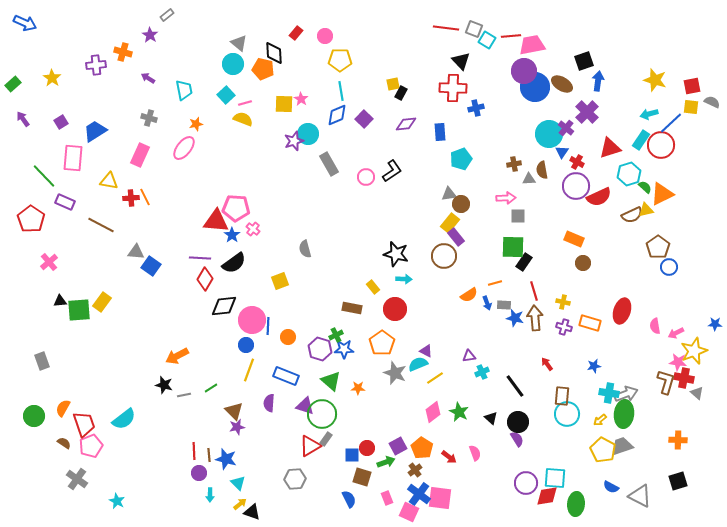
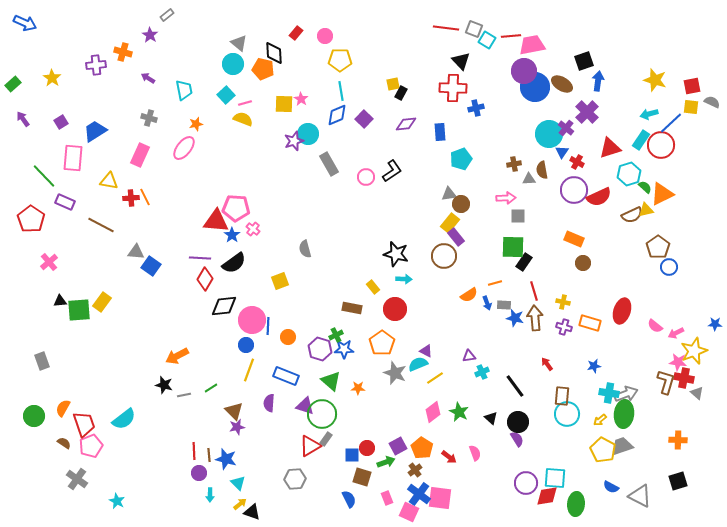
purple circle at (576, 186): moved 2 px left, 4 px down
pink semicircle at (655, 326): rotated 42 degrees counterclockwise
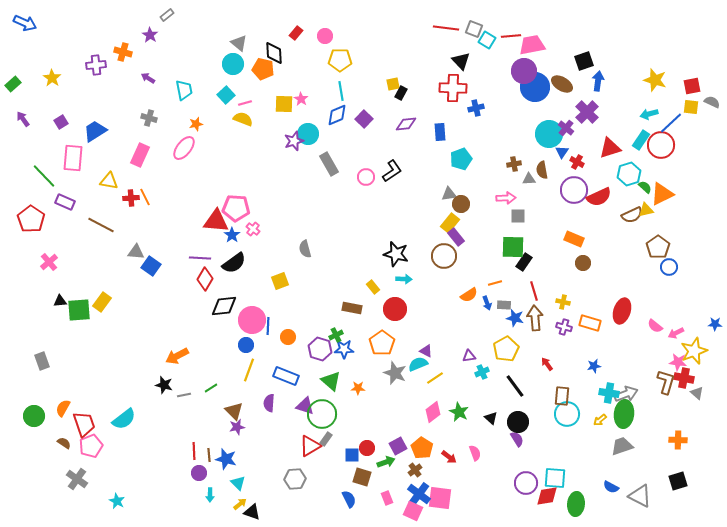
yellow pentagon at (603, 450): moved 97 px left, 101 px up; rotated 15 degrees clockwise
pink square at (409, 512): moved 4 px right, 1 px up
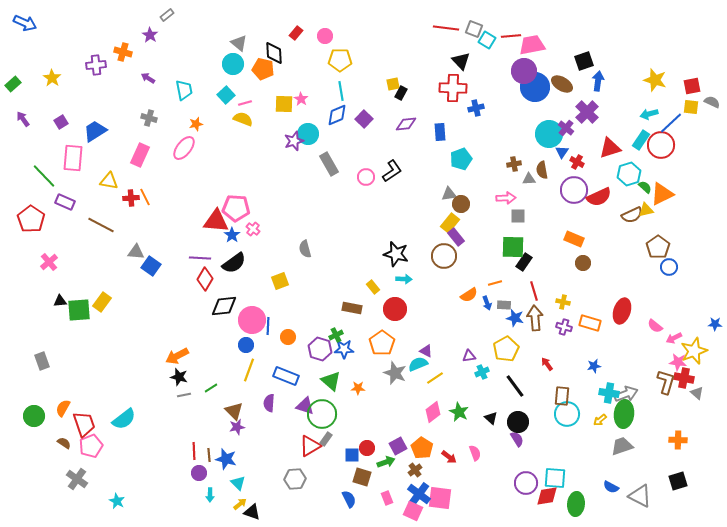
pink arrow at (676, 333): moved 2 px left, 5 px down
black star at (164, 385): moved 15 px right, 8 px up
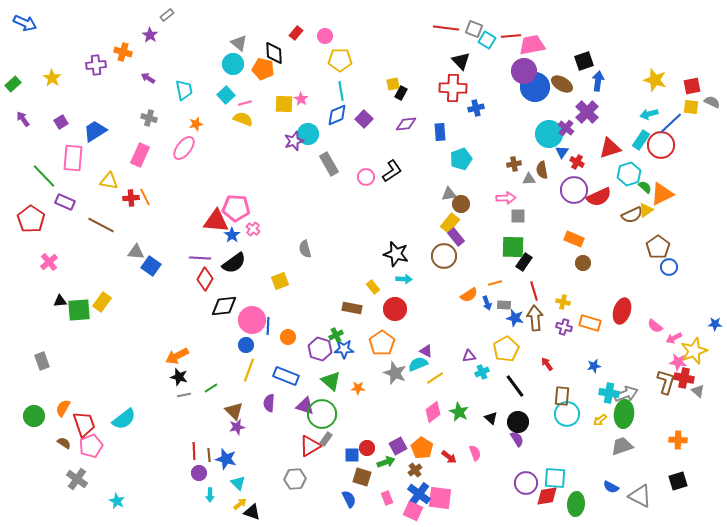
yellow triangle at (646, 210): rotated 21 degrees counterclockwise
gray triangle at (697, 393): moved 1 px right, 2 px up
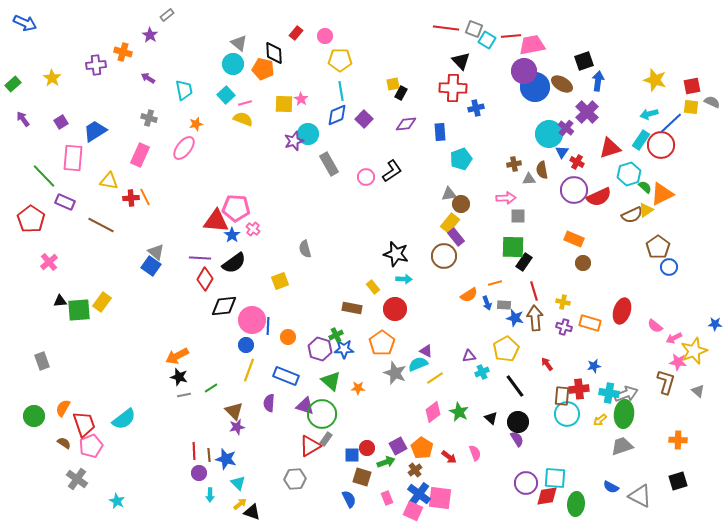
gray triangle at (136, 252): moved 20 px right; rotated 36 degrees clockwise
red cross at (684, 378): moved 105 px left, 11 px down; rotated 18 degrees counterclockwise
